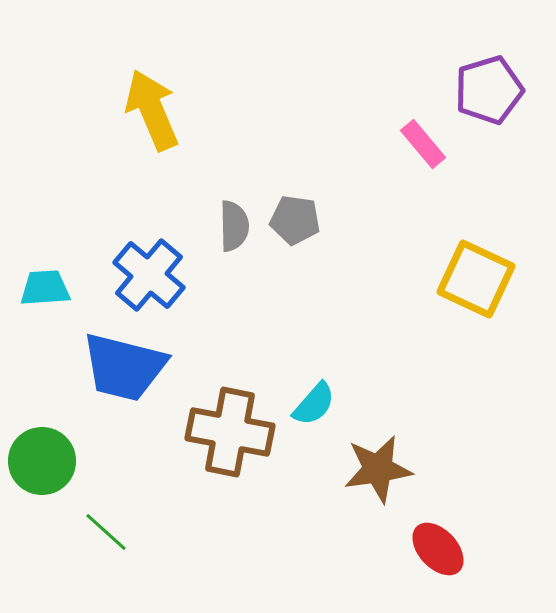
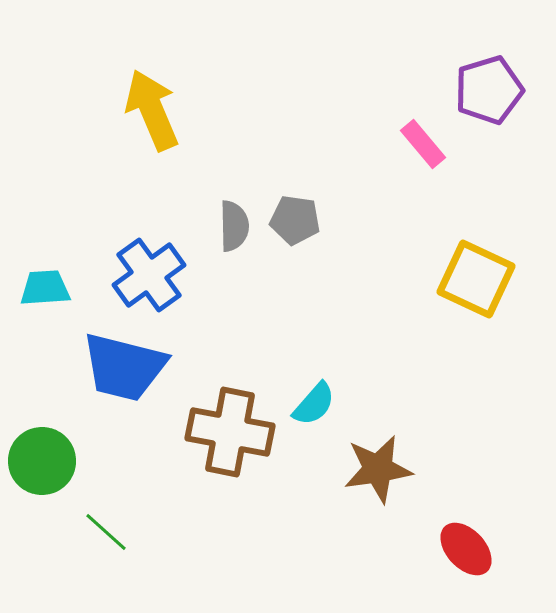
blue cross: rotated 14 degrees clockwise
red ellipse: moved 28 px right
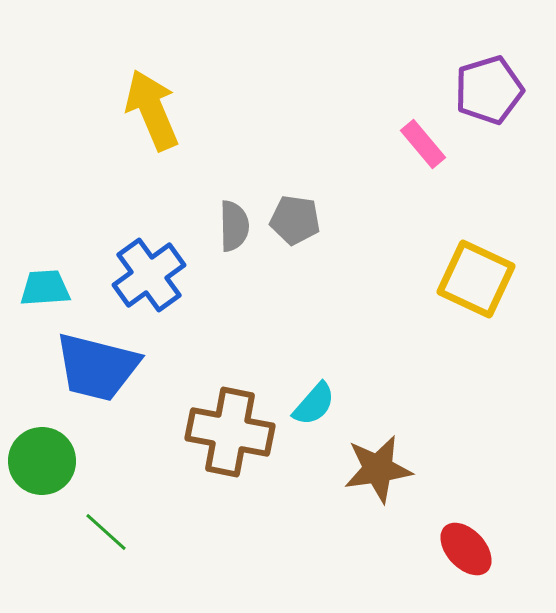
blue trapezoid: moved 27 px left
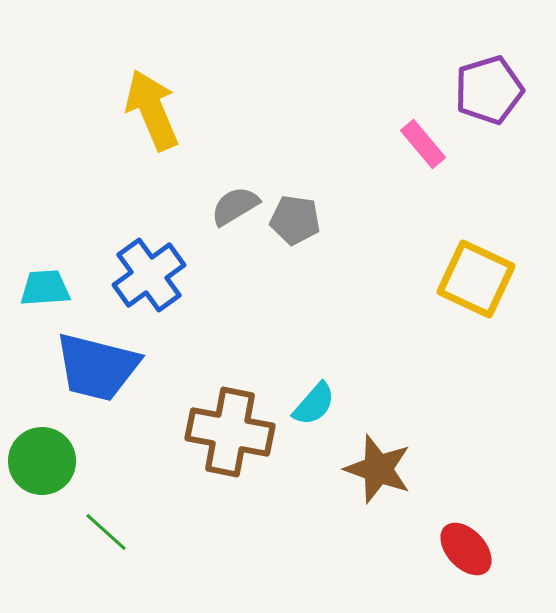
gray semicircle: moved 1 px right, 20 px up; rotated 120 degrees counterclockwise
brown star: rotated 28 degrees clockwise
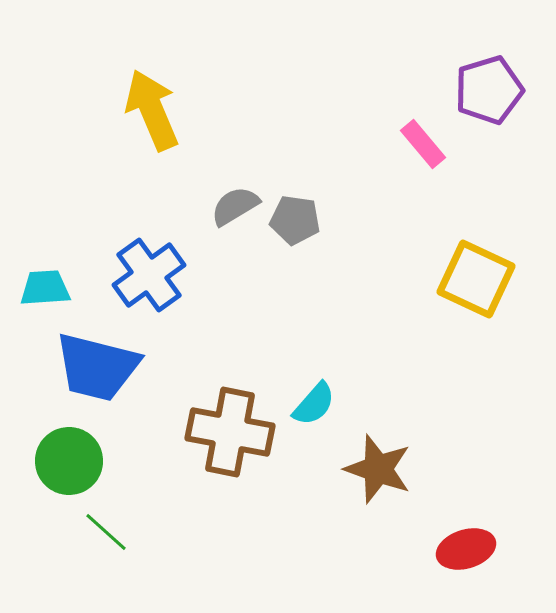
green circle: moved 27 px right
red ellipse: rotated 64 degrees counterclockwise
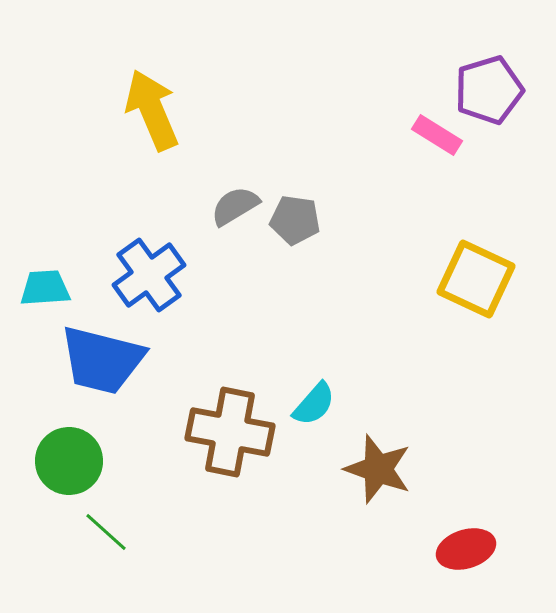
pink rectangle: moved 14 px right, 9 px up; rotated 18 degrees counterclockwise
blue trapezoid: moved 5 px right, 7 px up
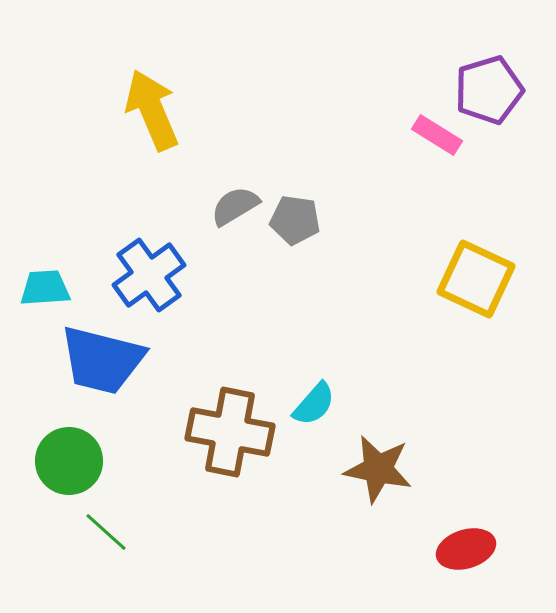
brown star: rotated 8 degrees counterclockwise
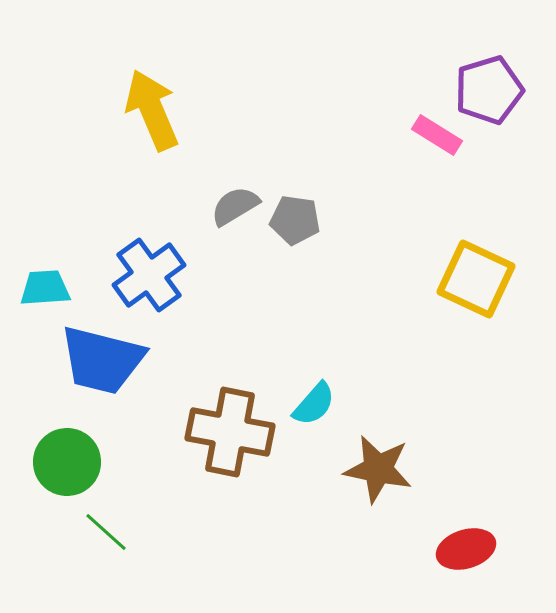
green circle: moved 2 px left, 1 px down
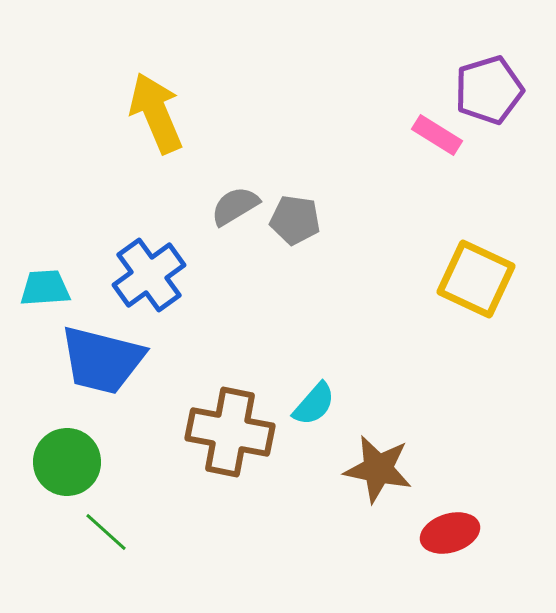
yellow arrow: moved 4 px right, 3 px down
red ellipse: moved 16 px left, 16 px up
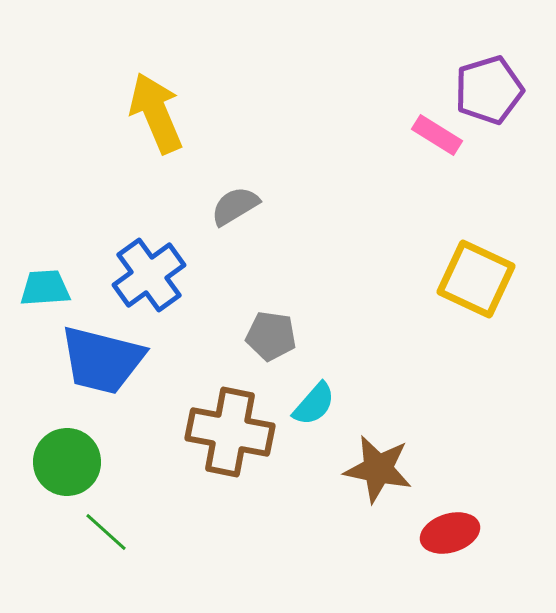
gray pentagon: moved 24 px left, 116 px down
